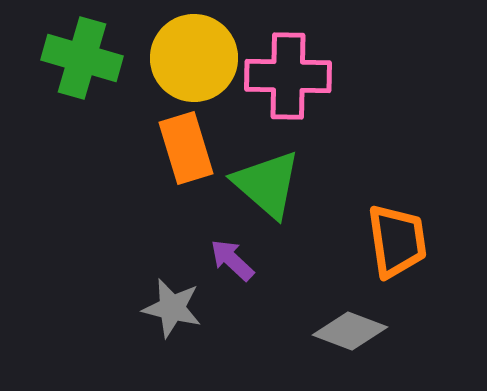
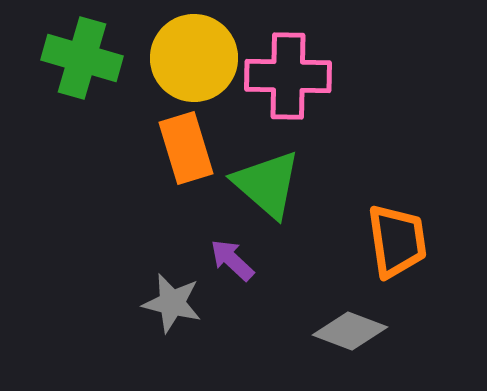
gray star: moved 5 px up
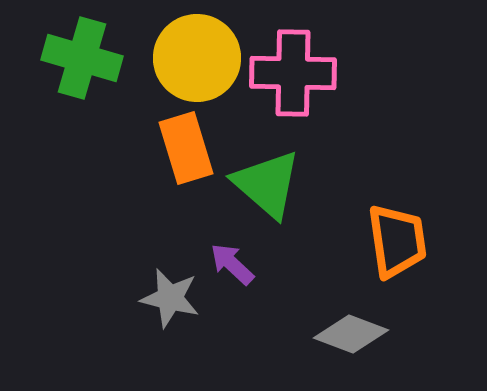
yellow circle: moved 3 px right
pink cross: moved 5 px right, 3 px up
purple arrow: moved 4 px down
gray star: moved 2 px left, 5 px up
gray diamond: moved 1 px right, 3 px down
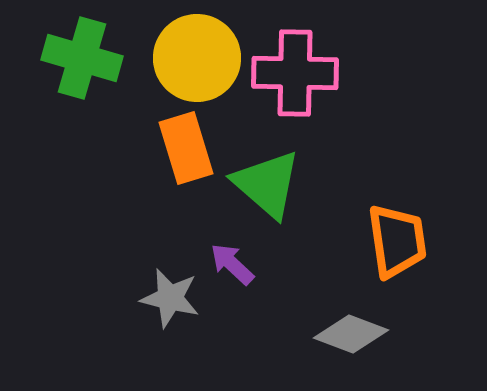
pink cross: moved 2 px right
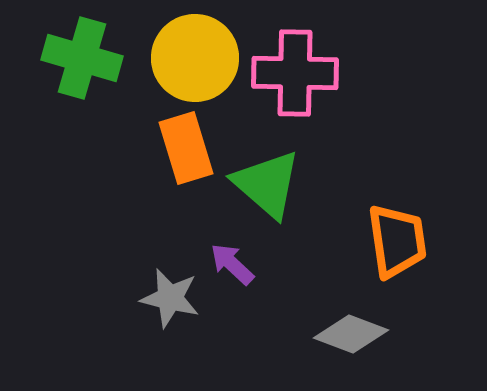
yellow circle: moved 2 px left
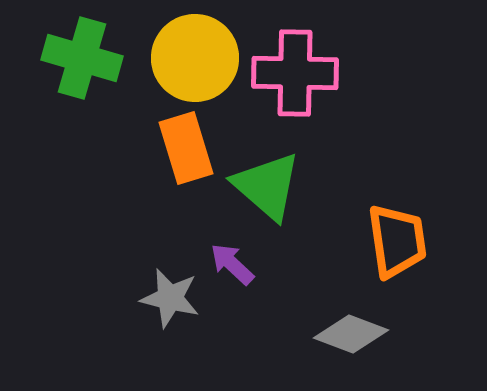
green triangle: moved 2 px down
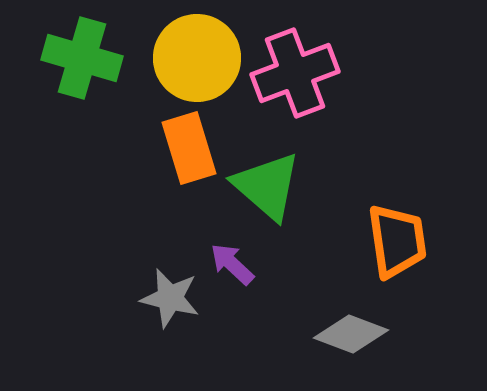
yellow circle: moved 2 px right
pink cross: rotated 22 degrees counterclockwise
orange rectangle: moved 3 px right
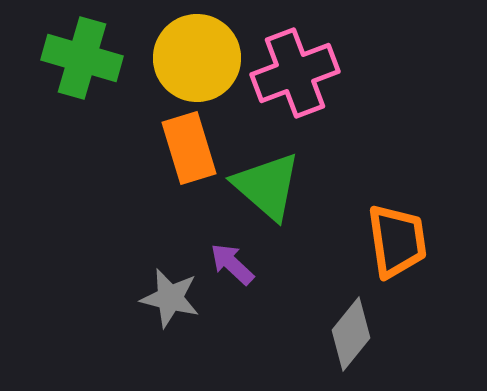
gray diamond: rotated 72 degrees counterclockwise
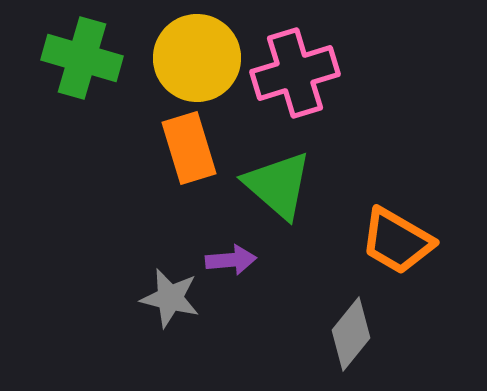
pink cross: rotated 4 degrees clockwise
green triangle: moved 11 px right, 1 px up
orange trapezoid: rotated 128 degrees clockwise
purple arrow: moved 1 px left, 4 px up; rotated 132 degrees clockwise
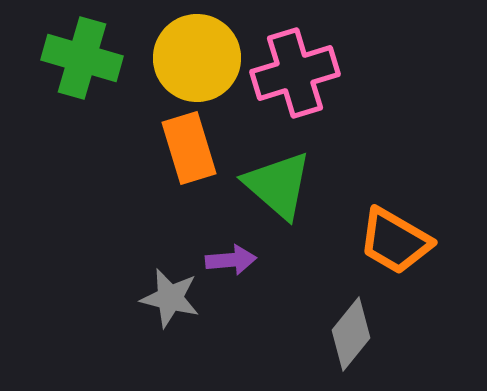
orange trapezoid: moved 2 px left
